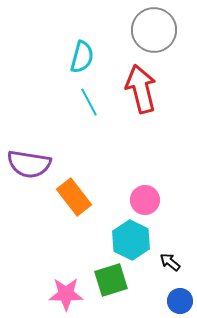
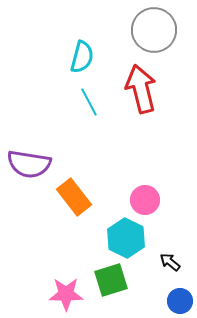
cyan hexagon: moved 5 px left, 2 px up
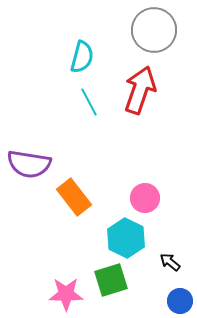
red arrow: moved 1 px left, 1 px down; rotated 33 degrees clockwise
pink circle: moved 2 px up
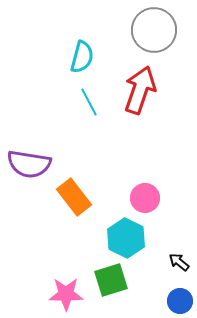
black arrow: moved 9 px right
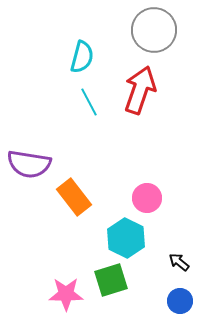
pink circle: moved 2 px right
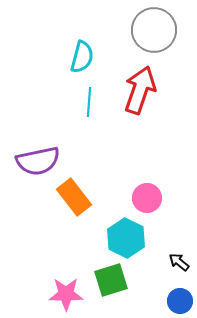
cyan line: rotated 32 degrees clockwise
purple semicircle: moved 9 px right, 3 px up; rotated 21 degrees counterclockwise
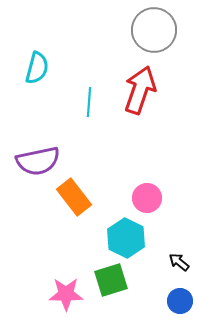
cyan semicircle: moved 45 px left, 11 px down
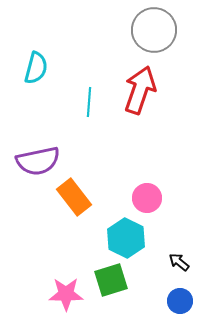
cyan semicircle: moved 1 px left
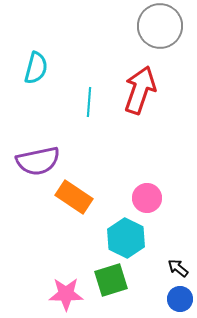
gray circle: moved 6 px right, 4 px up
orange rectangle: rotated 18 degrees counterclockwise
black arrow: moved 1 px left, 6 px down
blue circle: moved 2 px up
